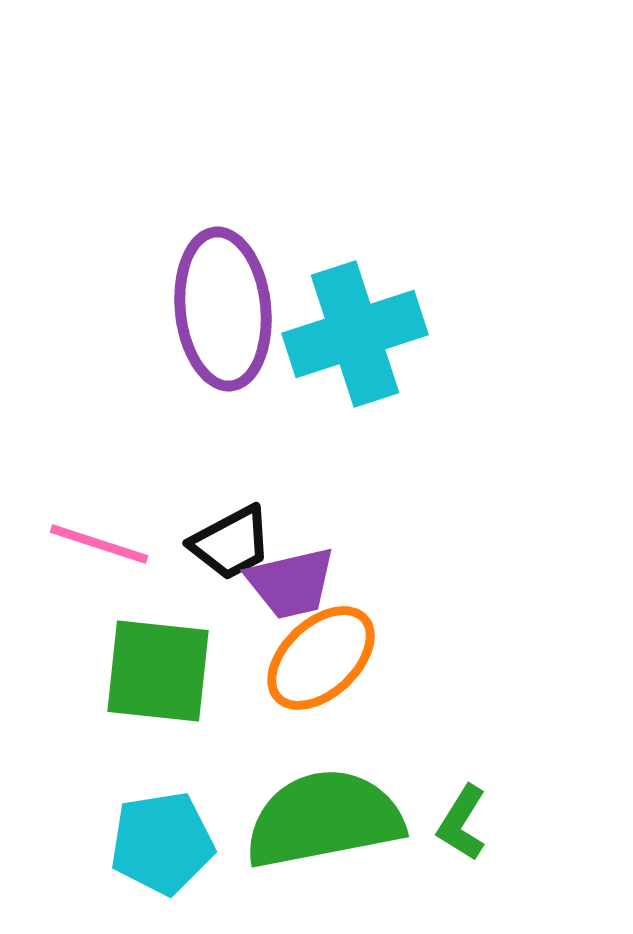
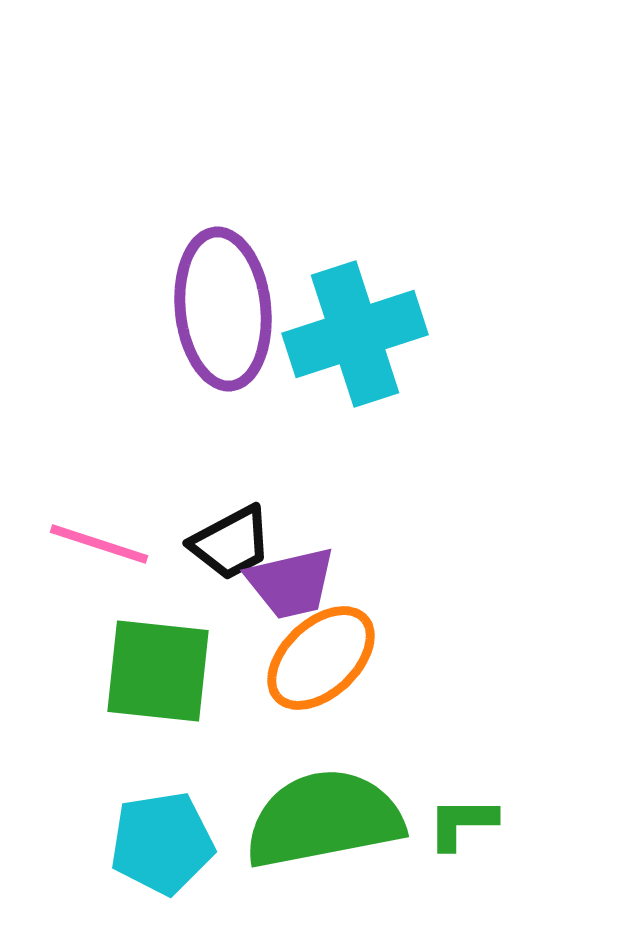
green L-shape: rotated 58 degrees clockwise
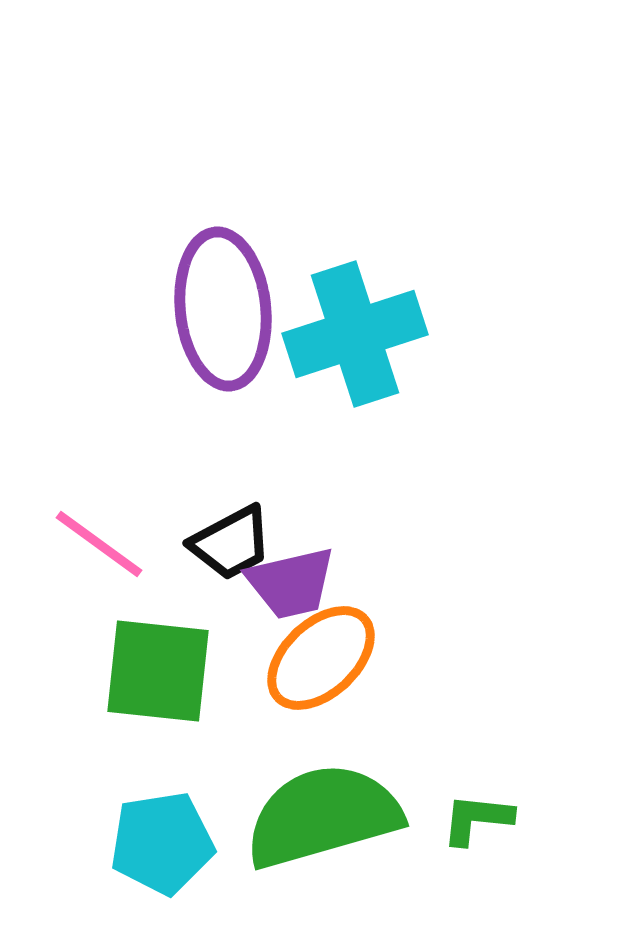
pink line: rotated 18 degrees clockwise
green semicircle: moved 1 px left, 3 px up; rotated 5 degrees counterclockwise
green L-shape: moved 15 px right, 4 px up; rotated 6 degrees clockwise
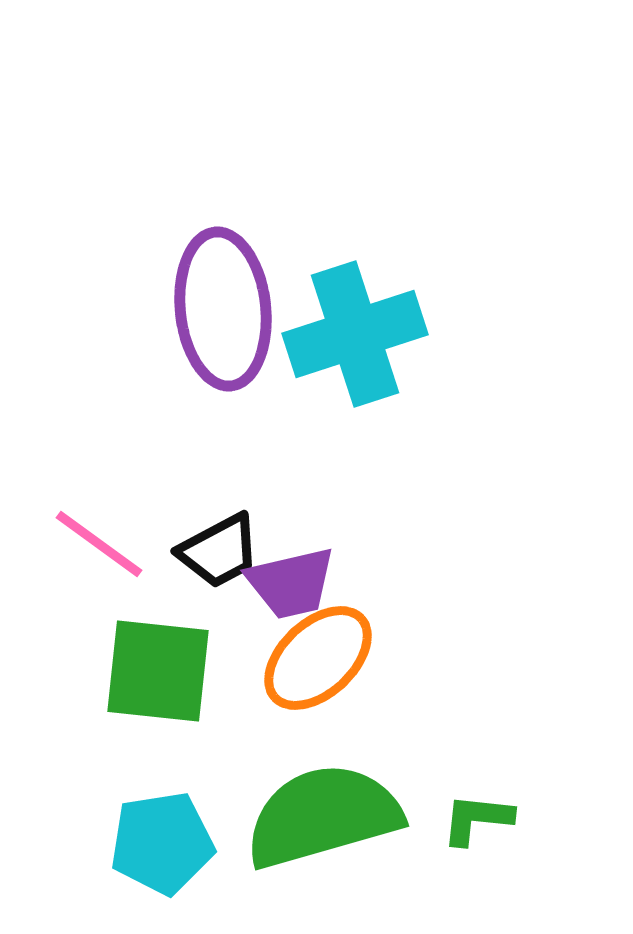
black trapezoid: moved 12 px left, 8 px down
orange ellipse: moved 3 px left
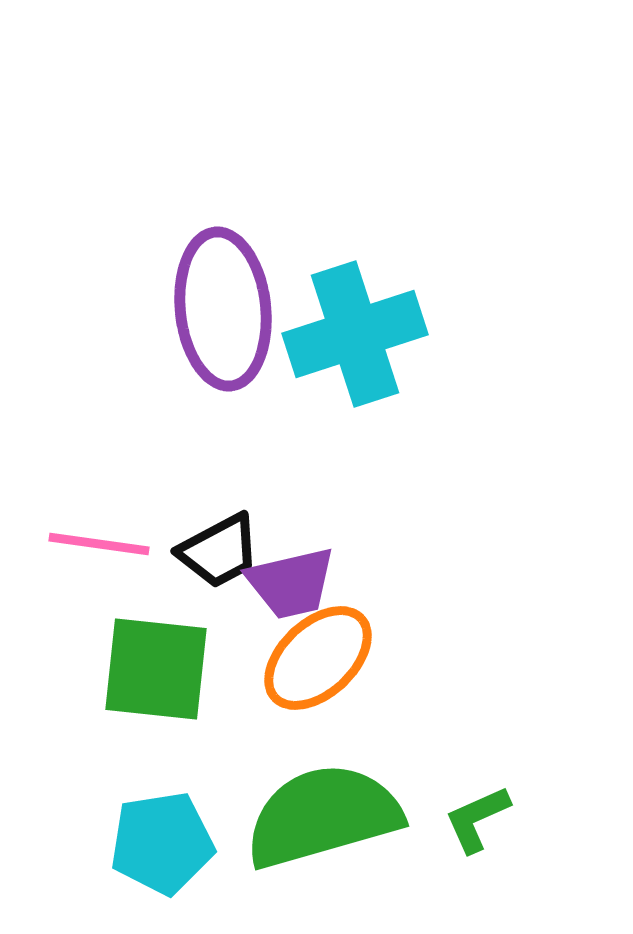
pink line: rotated 28 degrees counterclockwise
green square: moved 2 px left, 2 px up
green L-shape: rotated 30 degrees counterclockwise
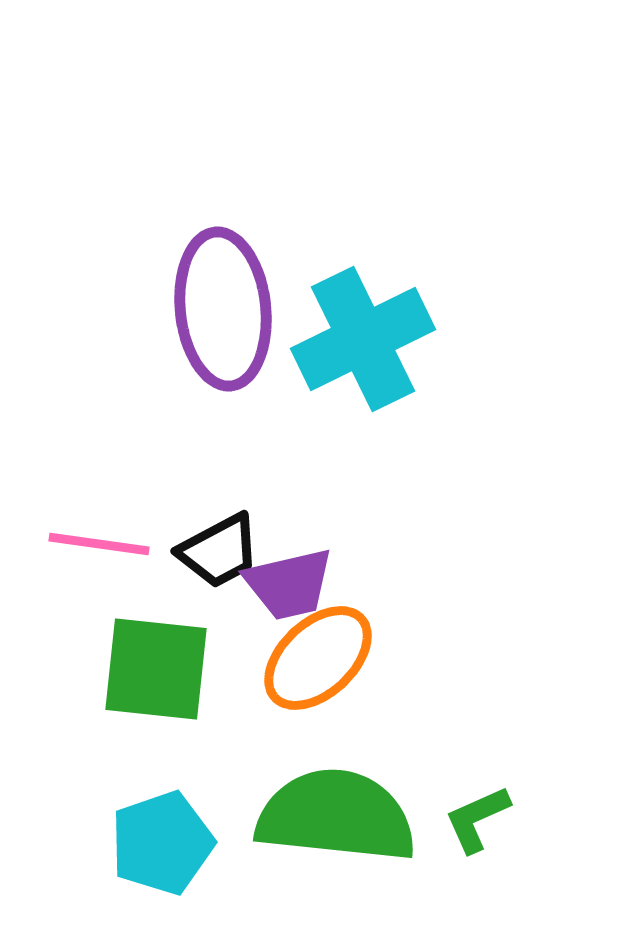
cyan cross: moved 8 px right, 5 px down; rotated 8 degrees counterclockwise
purple trapezoid: moved 2 px left, 1 px down
green semicircle: moved 13 px right; rotated 22 degrees clockwise
cyan pentagon: rotated 10 degrees counterclockwise
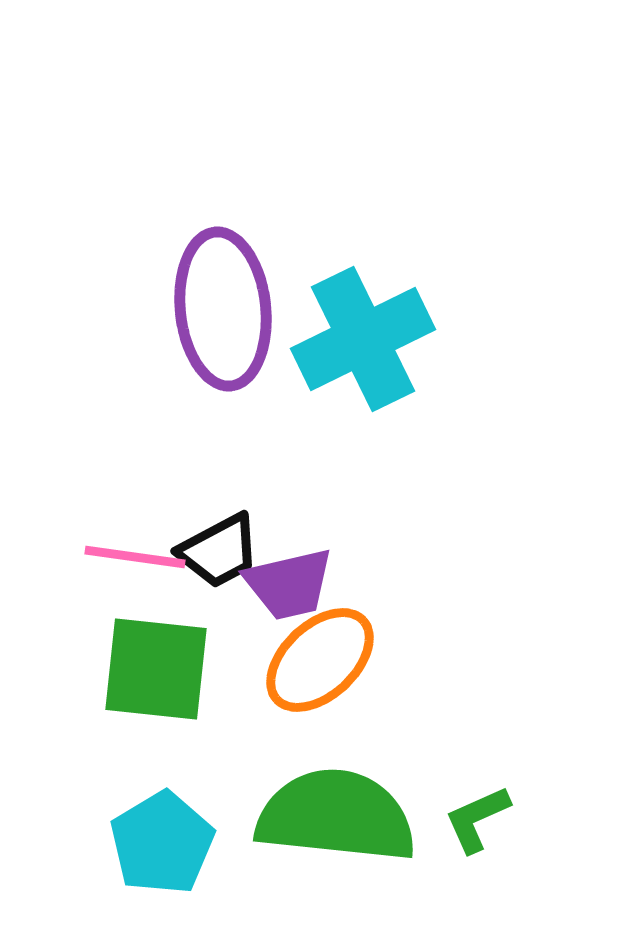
pink line: moved 36 px right, 13 px down
orange ellipse: moved 2 px right, 2 px down
cyan pentagon: rotated 12 degrees counterclockwise
